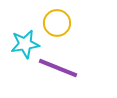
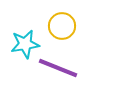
yellow circle: moved 5 px right, 3 px down
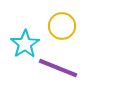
cyan star: rotated 24 degrees counterclockwise
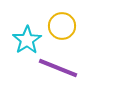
cyan star: moved 2 px right, 4 px up
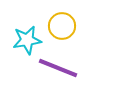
cyan star: rotated 24 degrees clockwise
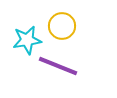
purple line: moved 2 px up
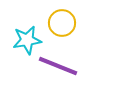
yellow circle: moved 3 px up
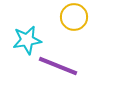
yellow circle: moved 12 px right, 6 px up
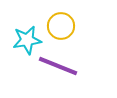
yellow circle: moved 13 px left, 9 px down
